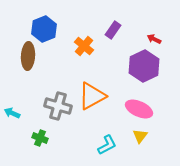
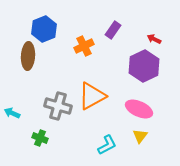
orange cross: rotated 24 degrees clockwise
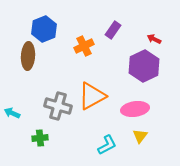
pink ellipse: moved 4 px left; rotated 32 degrees counterclockwise
green cross: rotated 28 degrees counterclockwise
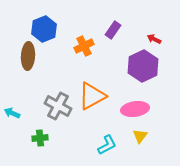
purple hexagon: moved 1 px left
gray cross: rotated 12 degrees clockwise
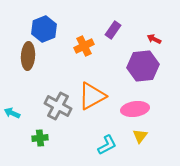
purple hexagon: rotated 20 degrees clockwise
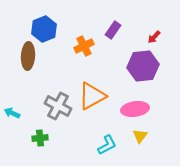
red arrow: moved 2 px up; rotated 72 degrees counterclockwise
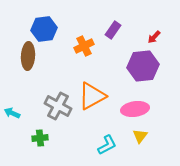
blue hexagon: rotated 15 degrees clockwise
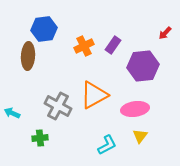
purple rectangle: moved 15 px down
red arrow: moved 11 px right, 4 px up
orange triangle: moved 2 px right, 1 px up
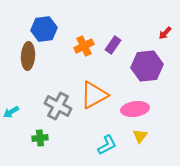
purple hexagon: moved 4 px right
cyan arrow: moved 1 px left, 1 px up; rotated 56 degrees counterclockwise
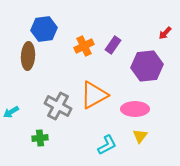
pink ellipse: rotated 8 degrees clockwise
